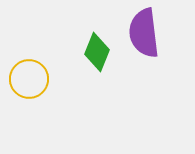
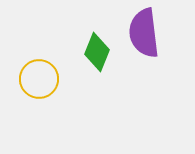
yellow circle: moved 10 px right
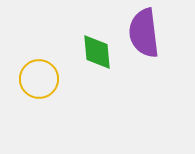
green diamond: rotated 27 degrees counterclockwise
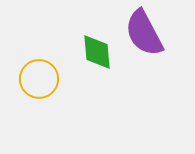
purple semicircle: rotated 21 degrees counterclockwise
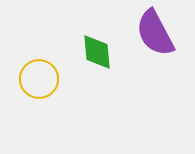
purple semicircle: moved 11 px right
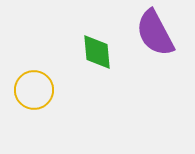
yellow circle: moved 5 px left, 11 px down
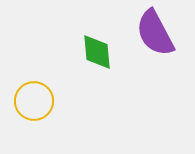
yellow circle: moved 11 px down
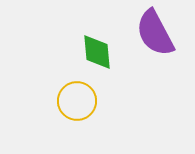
yellow circle: moved 43 px right
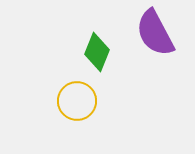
green diamond: rotated 27 degrees clockwise
